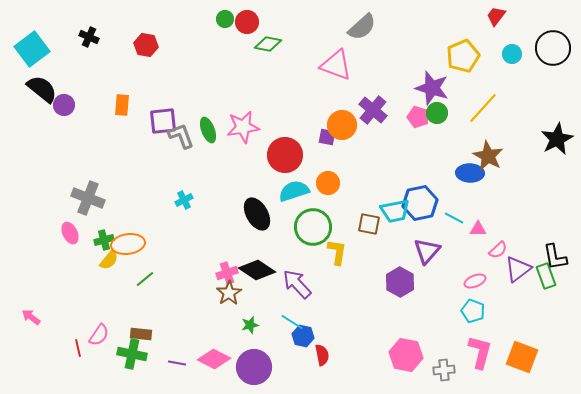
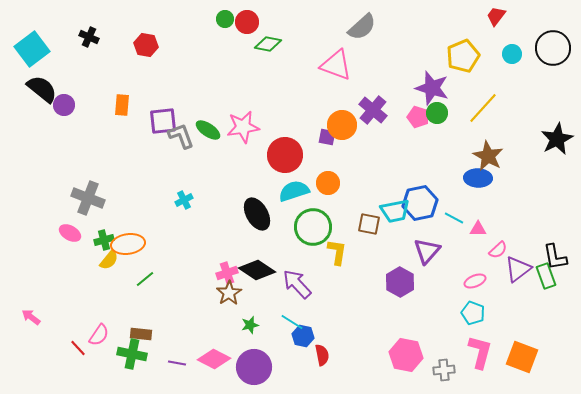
green ellipse at (208, 130): rotated 35 degrees counterclockwise
blue ellipse at (470, 173): moved 8 px right, 5 px down
pink ellipse at (70, 233): rotated 35 degrees counterclockwise
cyan pentagon at (473, 311): moved 2 px down
red line at (78, 348): rotated 30 degrees counterclockwise
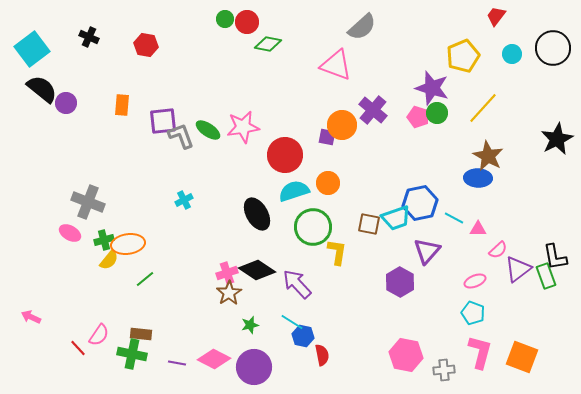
purple circle at (64, 105): moved 2 px right, 2 px up
gray cross at (88, 198): moved 4 px down
cyan trapezoid at (395, 211): moved 1 px right, 7 px down; rotated 8 degrees counterclockwise
pink arrow at (31, 317): rotated 12 degrees counterclockwise
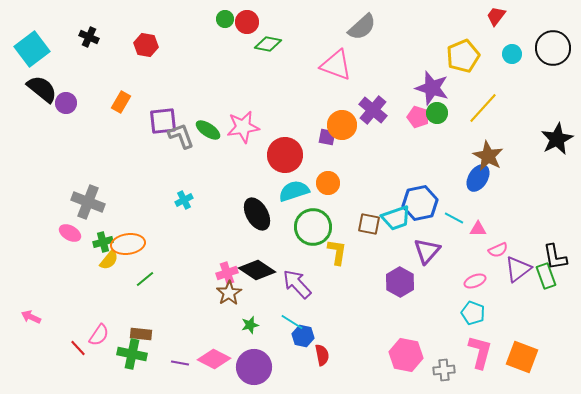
orange rectangle at (122, 105): moved 1 px left, 3 px up; rotated 25 degrees clockwise
blue ellipse at (478, 178): rotated 60 degrees counterclockwise
green cross at (104, 240): moved 1 px left, 2 px down
pink semicircle at (498, 250): rotated 18 degrees clockwise
purple line at (177, 363): moved 3 px right
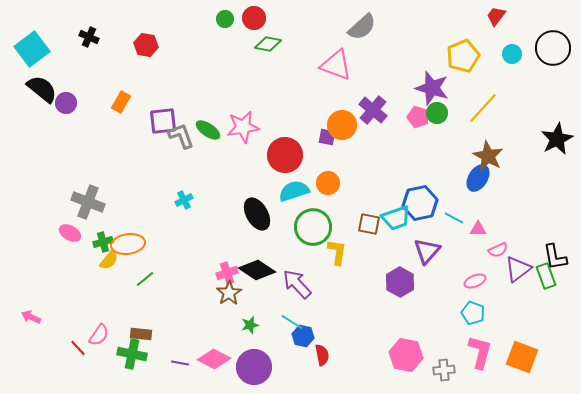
red circle at (247, 22): moved 7 px right, 4 px up
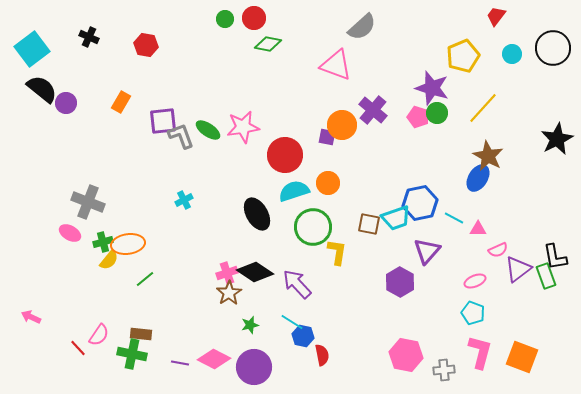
black diamond at (257, 270): moved 2 px left, 2 px down
